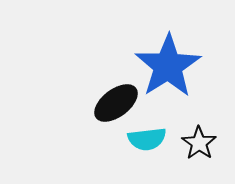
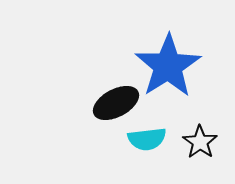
black ellipse: rotated 9 degrees clockwise
black star: moved 1 px right, 1 px up
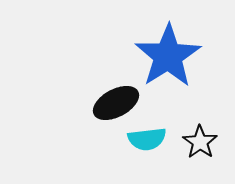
blue star: moved 10 px up
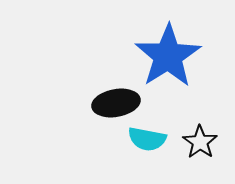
black ellipse: rotated 18 degrees clockwise
cyan semicircle: rotated 18 degrees clockwise
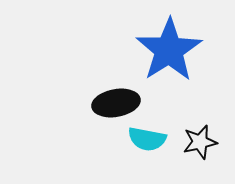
blue star: moved 1 px right, 6 px up
black star: rotated 24 degrees clockwise
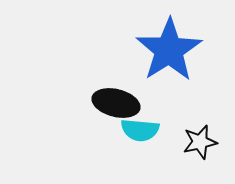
black ellipse: rotated 24 degrees clockwise
cyan semicircle: moved 7 px left, 9 px up; rotated 6 degrees counterclockwise
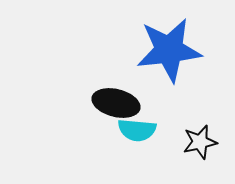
blue star: rotated 26 degrees clockwise
cyan semicircle: moved 3 px left
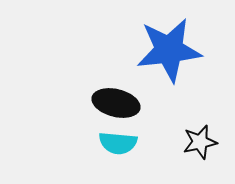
cyan semicircle: moved 19 px left, 13 px down
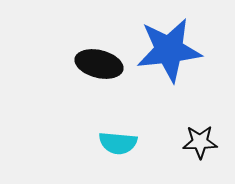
black ellipse: moved 17 px left, 39 px up
black star: rotated 12 degrees clockwise
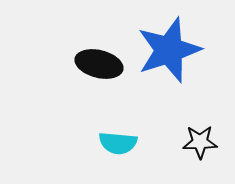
blue star: rotated 12 degrees counterclockwise
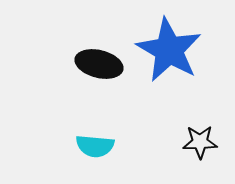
blue star: rotated 24 degrees counterclockwise
cyan semicircle: moved 23 px left, 3 px down
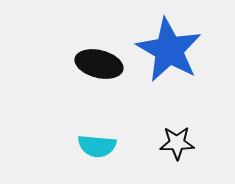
black star: moved 23 px left, 1 px down
cyan semicircle: moved 2 px right
